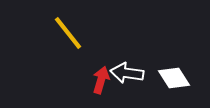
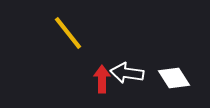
red arrow: moved 1 px right, 1 px up; rotated 16 degrees counterclockwise
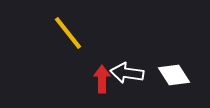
white diamond: moved 3 px up
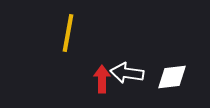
yellow line: rotated 48 degrees clockwise
white diamond: moved 2 px left, 2 px down; rotated 64 degrees counterclockwise
